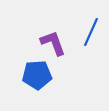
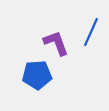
purple L-shape: moved 3 px right
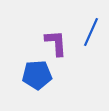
purple L-shape: rotated 16 degrees clockwise
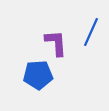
blue pentagon: moved 1 px right
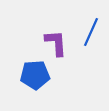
blue pentagon: moved 3 px left
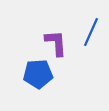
blue pentagon: moved 3 px right, 1 px up
